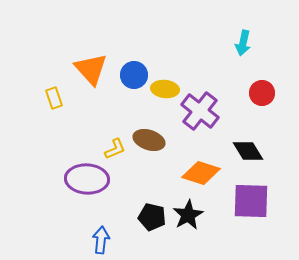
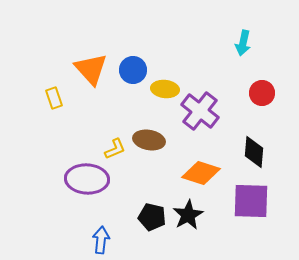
blue circle: moved 1 px left, 5 px up
brown ellipse: rotated 8 degrees counterclockwise
black diamond: moved 6 px right, 1 px down; rotated 36 degrees clockwise
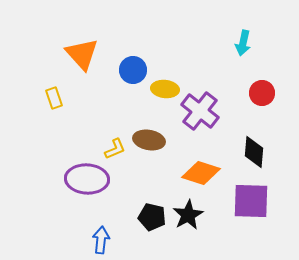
orange triangle: moved 9 px left, 15 px up
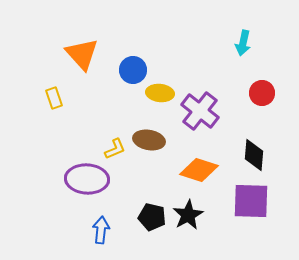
yellow ellipse: moved 5 px left, 4 px down
black diamond: moved 3 px down
orange diamond: moved 2 px left, 3 px up
blue arrow: moved 10 px up
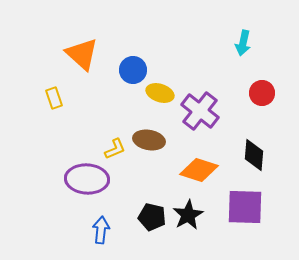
orange triangle: rotated 6 degrees counterclockwise
yellow ellipse: rotated 12 degrees clockwise
purple square: moved 6 px left, 6 px down
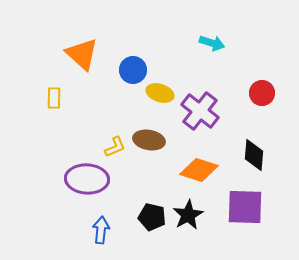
cyan arrow: moved 31 px left; rotated 85 degrees counterclockwise
yellow rectangle: rotated 20 degrees clockwise
yellow L-shape: moved 2 px up
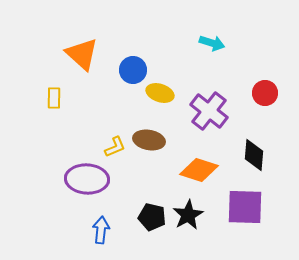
red circle: moved 3 px right
purple cross: moved 9 px right
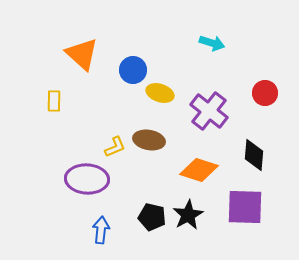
yellow rectangle: moved 3 px down
